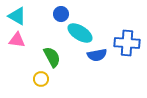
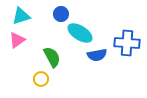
cyan triangle: moved 4 px right; rotated 48 degrees counterclockwise
pink triangle: rotated 42 degrees counterclockwise
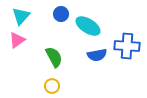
cyan triangle: rotated 30 degrees counterclockwise
cyan ellipse: moved 8 px right, 7 px up
blue cross: moved 3 px down
green semicircle: moved 2 px right
yellow circle: moved 11 px right, 7 px down
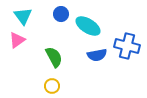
cyan triangle: moved 2 px right; rotated 18 degrees counterclockwise
blue cross: rotated 10 degrees clockwise
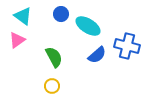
cyan triangle: rotated 18 degrees counterclockwise
blue semicircle: rotated 30 degrees counterclockwise
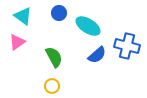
blue circle: moved 2 px left, 1 px up
pink triangle: moved 2 px down
